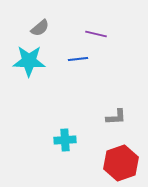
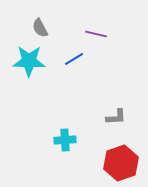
gray semicircle: rotated 102 degrees clockwise
blue line: moved 4 px left; rotated 24 degrees counterclockwise
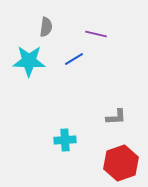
gray semicircle: moved 6 px right, 1 px up; rotated 144 degrees counterclockwise
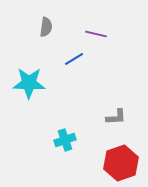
cyan star: moved 22 px down
cyan cross: rotated 15 degrees counterclockwise
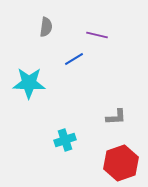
purple line: moved 1 px right, 1 px down
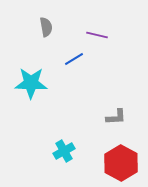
gray semicircle: rotated 18 degrees counterclockwise
cyan star: moved 2 px right
cyan cross: moved 1 px left, 11 px down; rotated 10 degrees counterclockwise
red hexagon: rotated 12 degrees counterclockwise
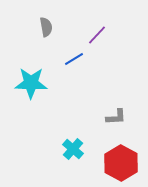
purple line: rotated 60 degrees counterclockwise
cyan cross: moved 9 px right, 2 px up; rotated 20 degrees counterclockwise
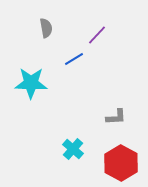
gray semicircle: moved 1 px down
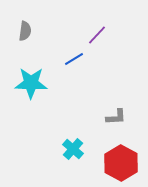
gray semicircle: moved 21 px left, 3 px down; rotated 18 degrees clockwise
